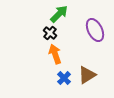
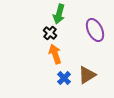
green arrow: rotated 150 degrees clockwise
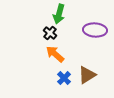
purple ellipse: rotated 60 degrees counterclockwise
orange arrow: rotated 30 degrees counterclockwise
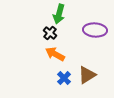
orange arrow: rotated 12 degrees counterclockwise
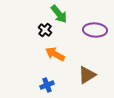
green arrow: rotated 54 degrees counterclockwise
black cross: moved 5 px left, 3 px up
blue cross: moved 17 px left, 7 px down; rotated 24 degrees clockwise
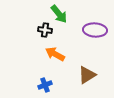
black cross: rotated 32 degrees counterclockwise
blue cross: moved 2 px left
